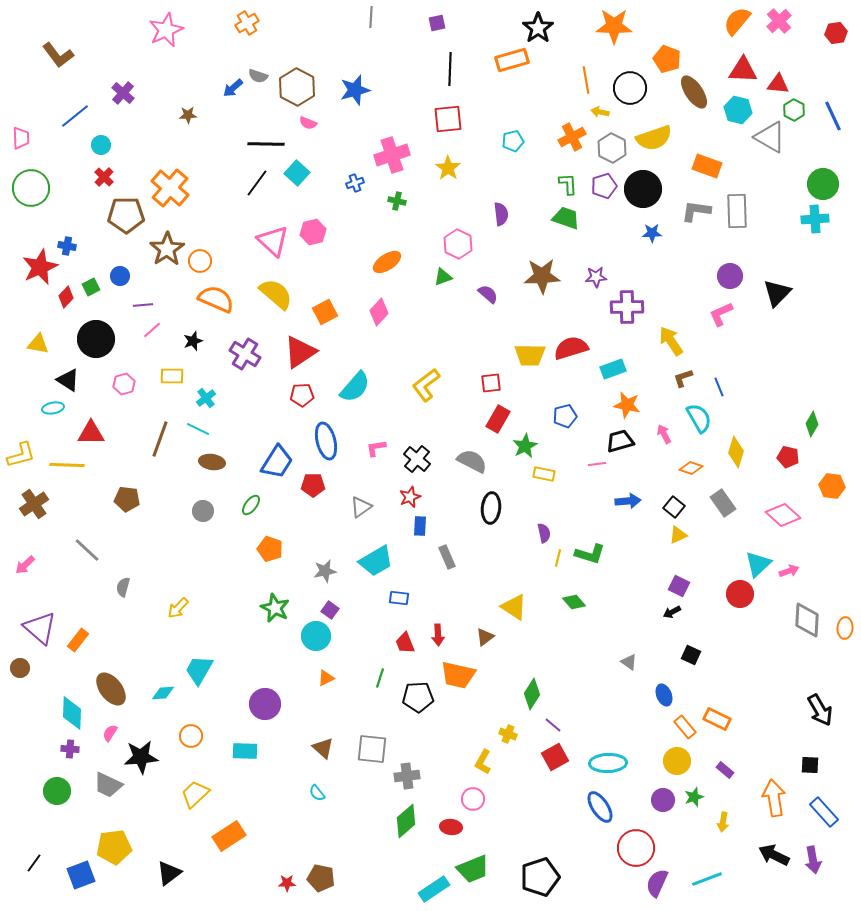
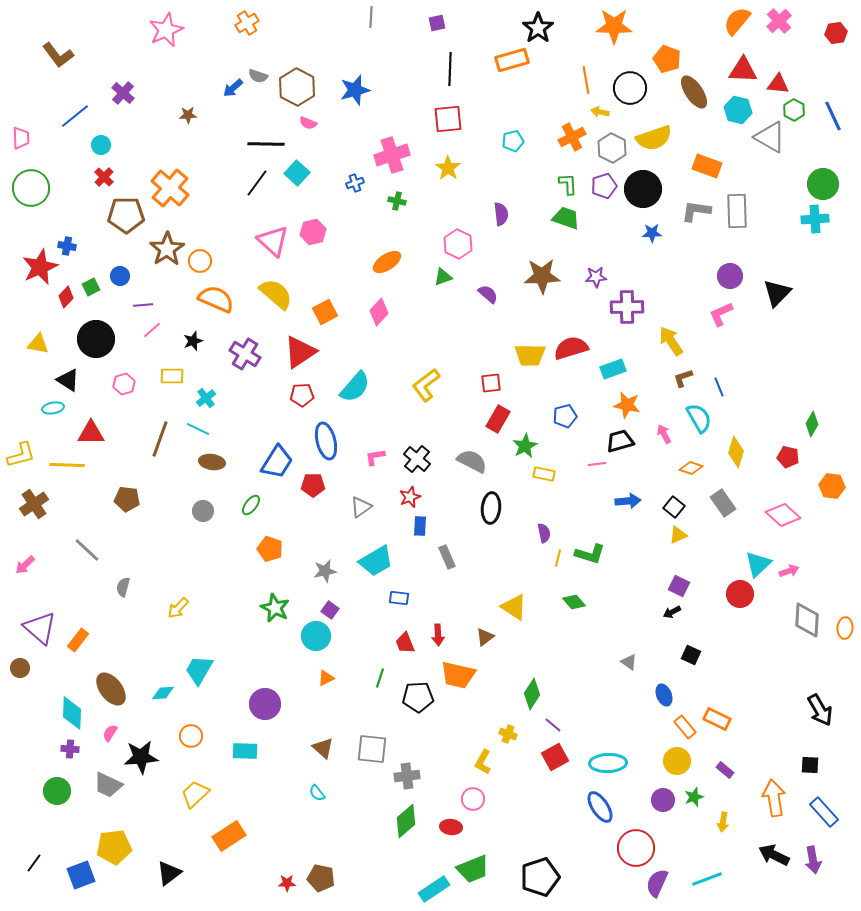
pink L-shape at (376, 448): moved 1 px left, 9 px down
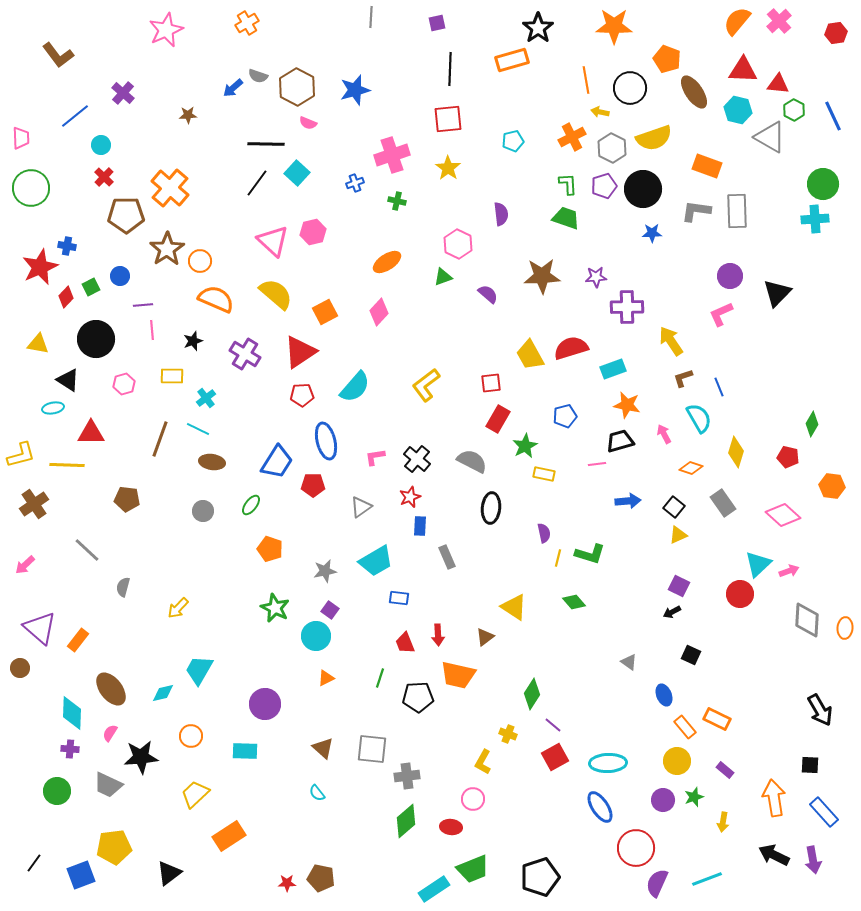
pink line at (152, 330): rotated 54 degrees counterclockwise
yellow trapezoid at (530, 355): rotated 60 degrees clockwise
cyan diamond at (163, 693): rotated 10 degrees counterclockwise
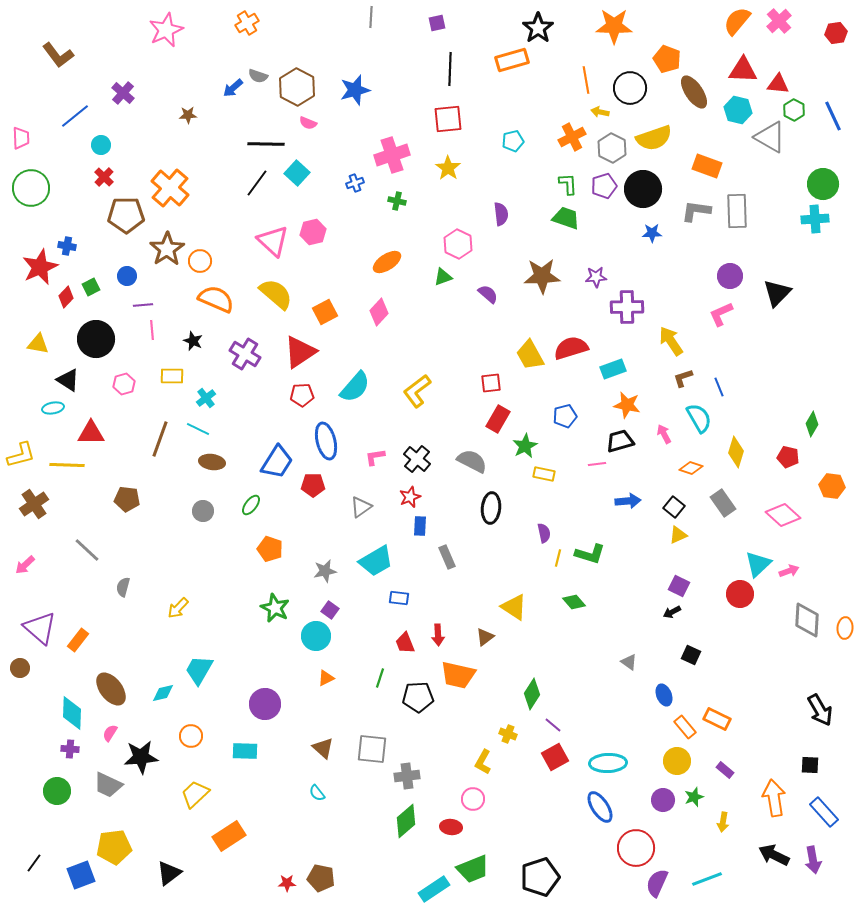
blue circle at (120, 276): moved 7 px right
black star at (193, 341): rotated 30 degrees counterclockwise
yellow L-shape at (426, 385): moved 9 px left, 6 px down
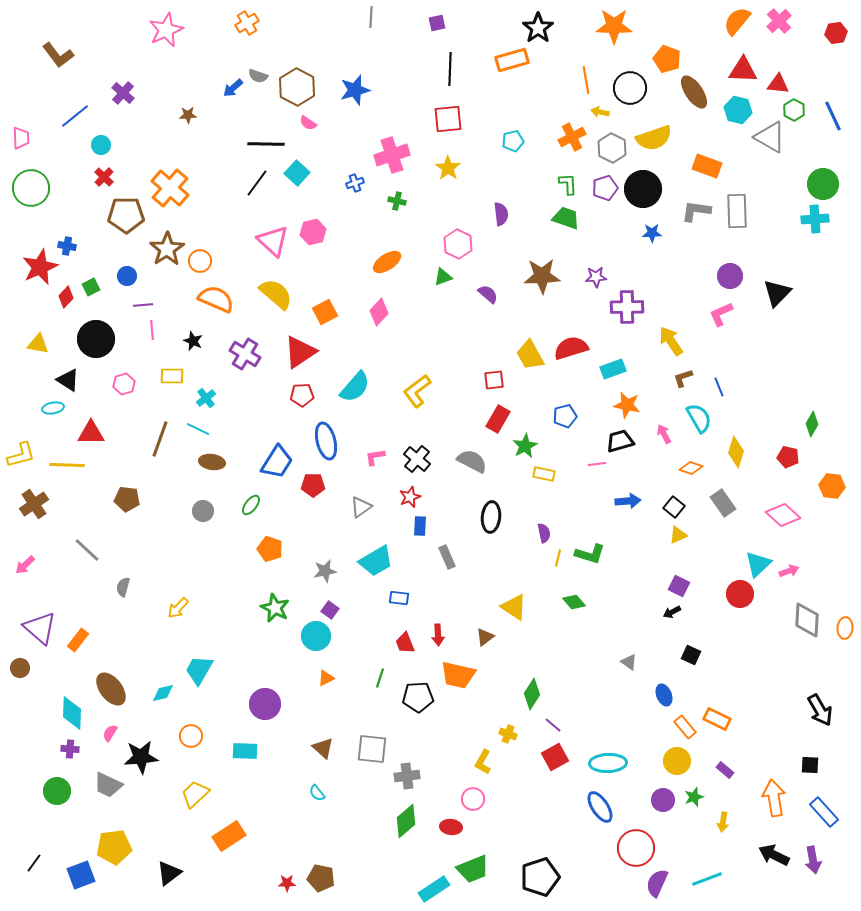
pink semicircle at (308, 123): rotated 12 degrees clockwise
purple pentagon at (604, 186): moved 1 px right, 2 px down
red square at (491, 383): moved 3 px right, 3 px up
black ellipse at (491, 508): moved 9 px down
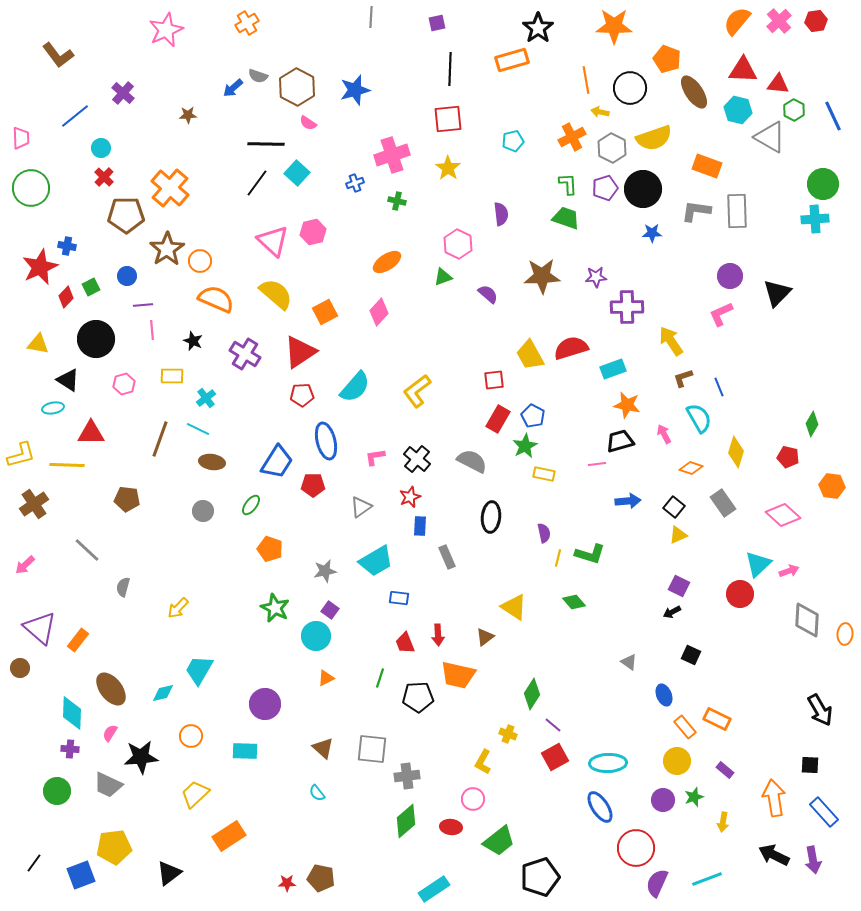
red hexagon at (836, 33): moved 20 px left, 12 px up
cyan circle at (101, 145): moved 3 px down
blue pentagon at (565, 416): moved 32 px left; rotated 30 degrees counterclockwise
orange ellipse at (845, 628): moved 6 px down
green trapezoid at (473, 869): moved 26 px right, 28 px up; rotated 16 degrees counterclockwise
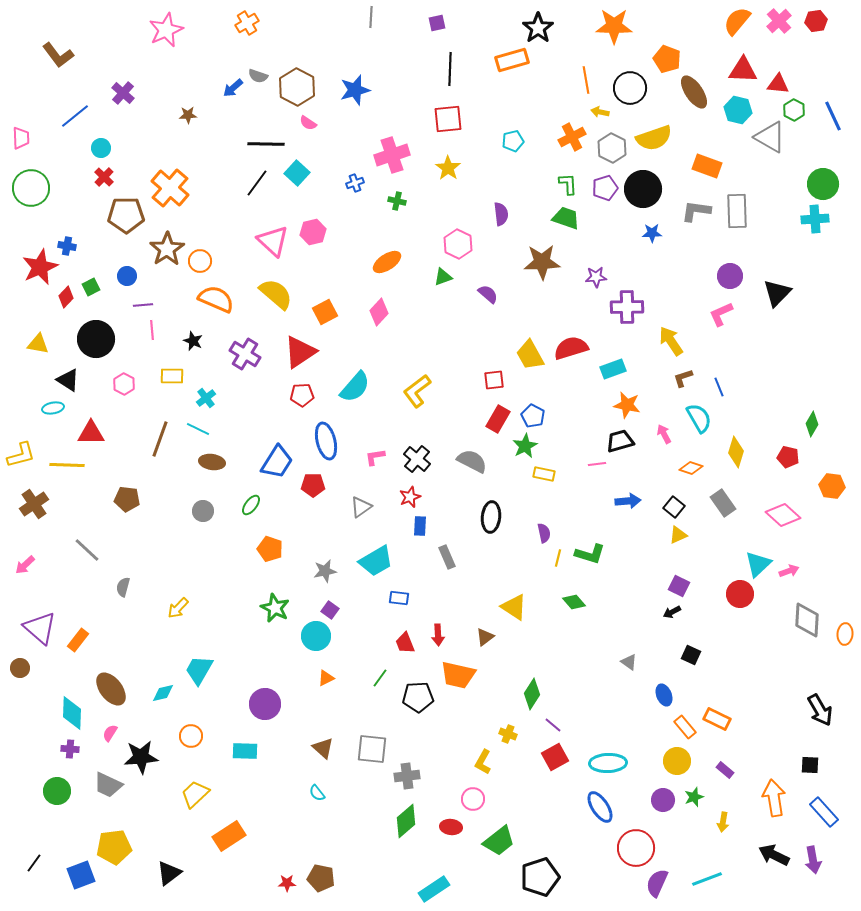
brown star at (542, 276): moved 14 px up
pink hexagon at (124, 384): rotated 15 degrees counterclockwise
green line at (380, 678): rotated 18 degrees clockwise
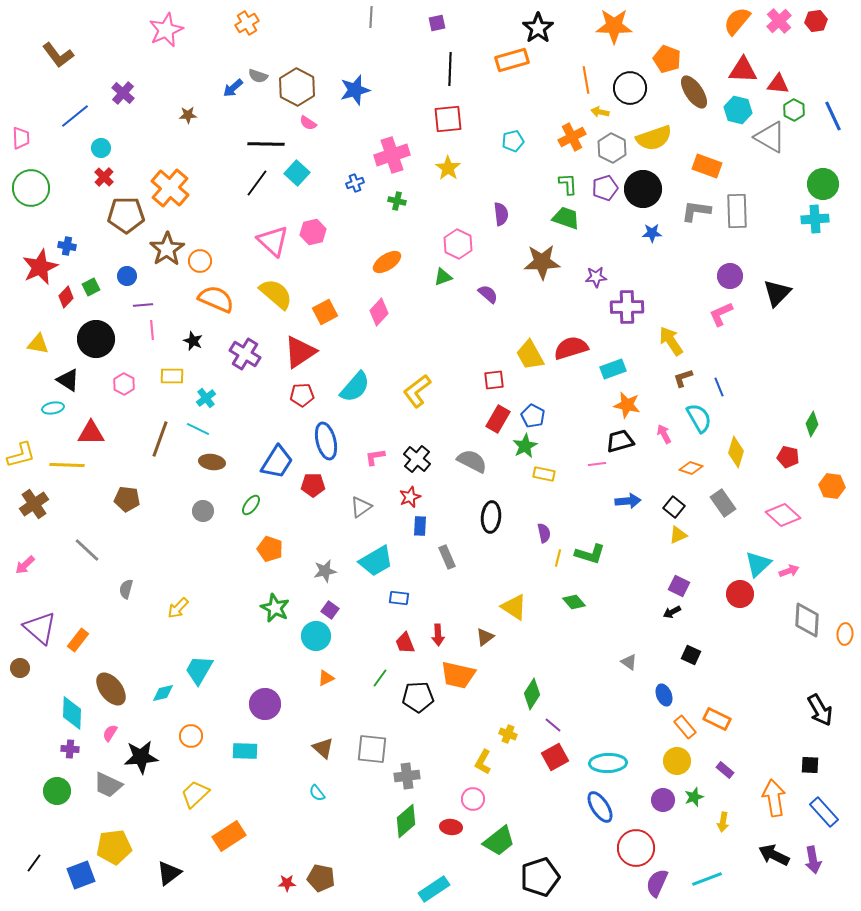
gray semicircle at (123, 587): moved 3 px right, 2 px down
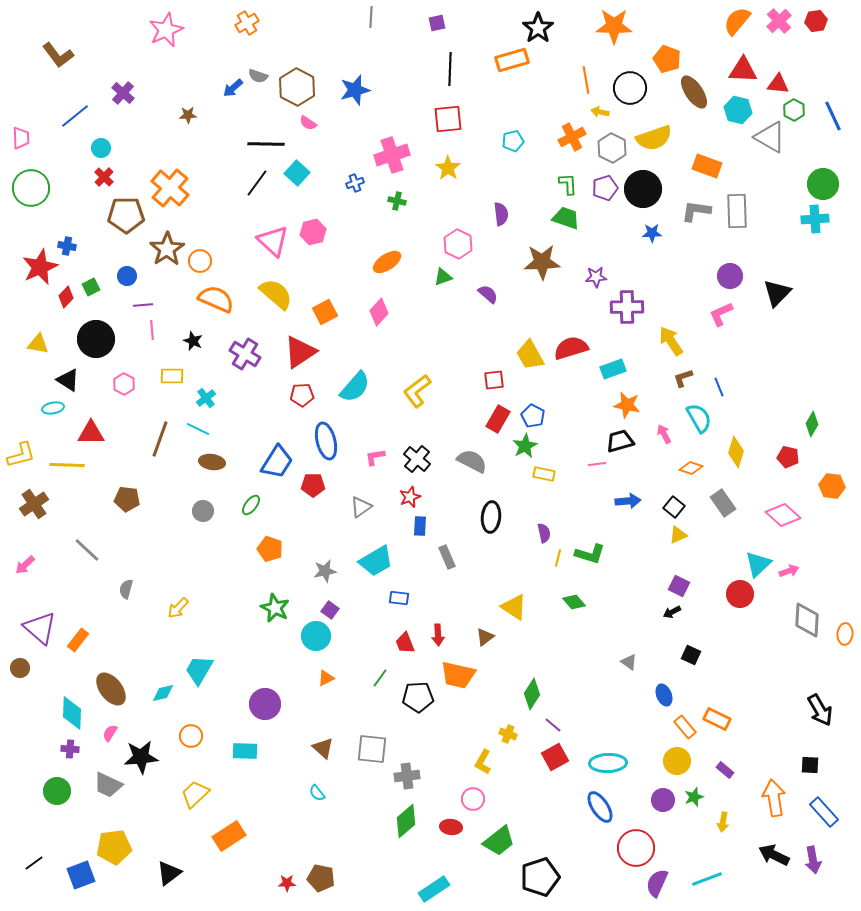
black line at (34, 863): rotated 18 degrees clockwise
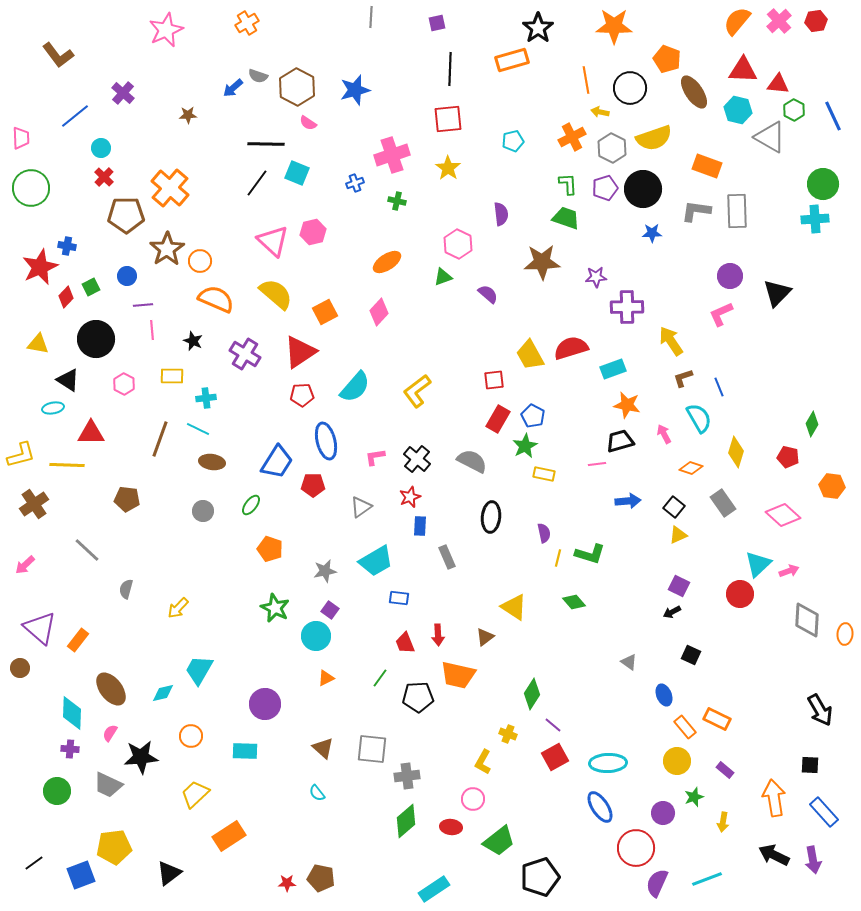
cyan square at (297, 173): rotated 20 degrees counterclockwise
cyan cross at (206, 398): rotated 30 degrees clockwise
purple circle at (663, 800): moved 13 px down
